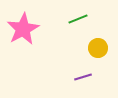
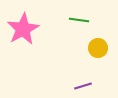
green line: moved 1 px right, 1 px down; rotated 30 degrees clockwise
purple line: moved 9 px down
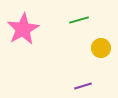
green line: rotated 24 degrees counterclockwise
yellow circle: moved 3 px right
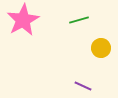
pink star: moved 9 px up
purple line: rotated 42 degrees clockwise
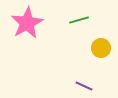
pink star: moved 4 px right, 3 px down
purple line: moved 1 px right
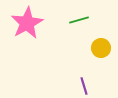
purple line: rotated 48 degrees clockwise
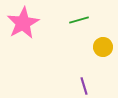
pink star: moved 4 px left
yellow circle: moved 2 px right, 1 px up
